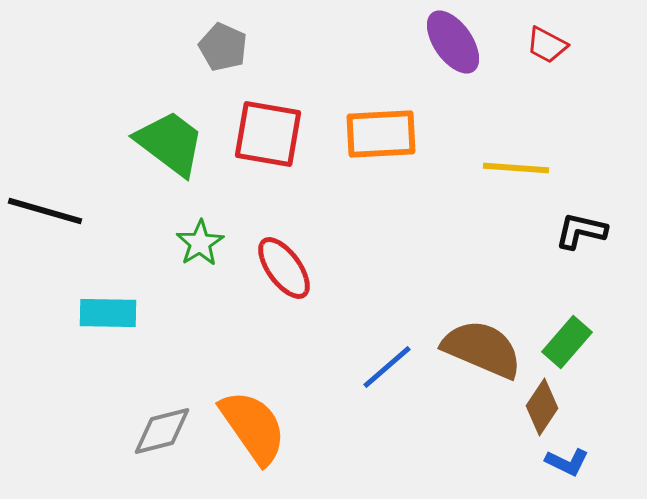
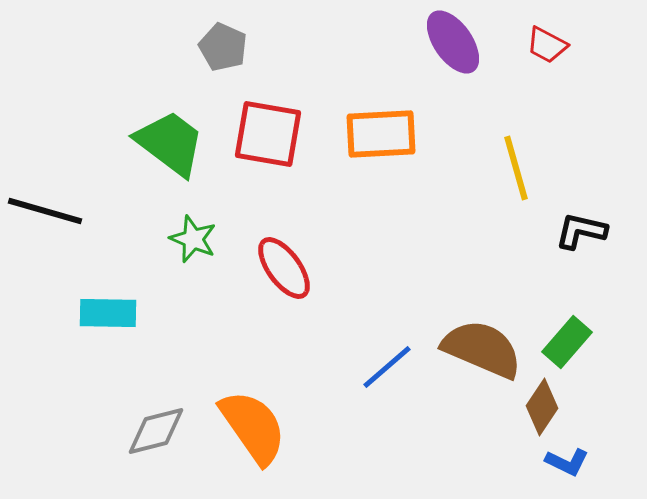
yellow line: rotated 70 degrees clockwise
green star: moved 7 px left, 4 px up; rotated 18 degrees counterclockwise
gray diamond: moved 6 px left
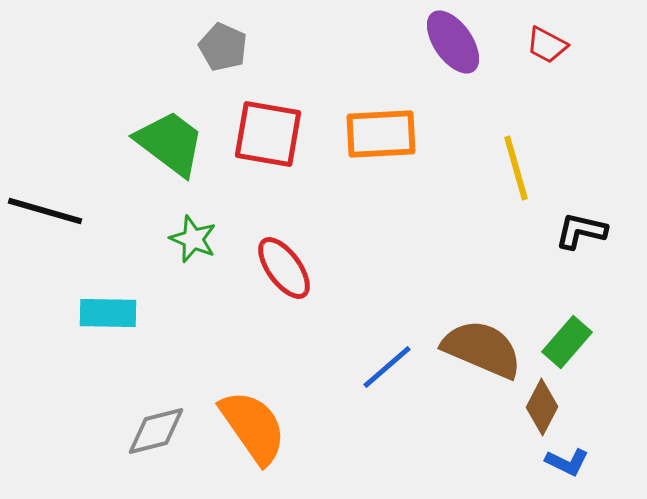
brown diamond: rotated 6 degrees counterclockwise
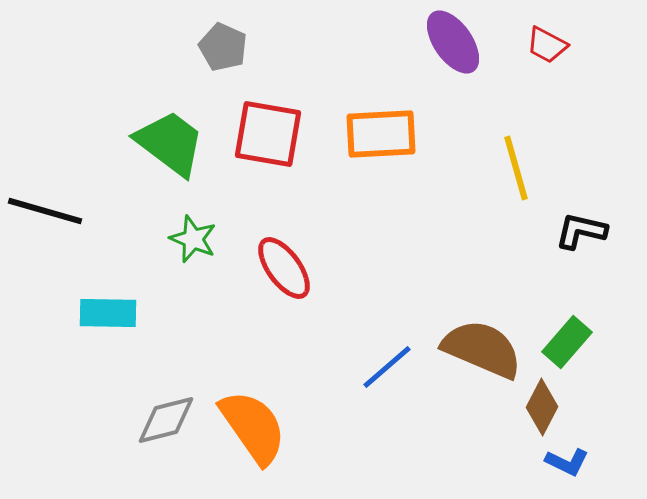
gray diamond: moved 10 px right, 11 px up
